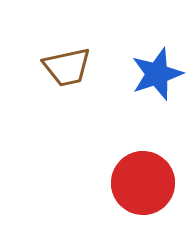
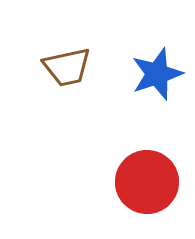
red circle: moved 4 px right, 1 px up
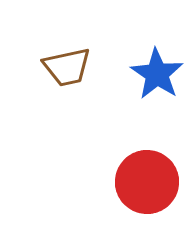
blue star: rotated 20 degrees counterclockwise
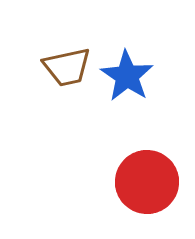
blue star: moved 30 px left, 2 px down
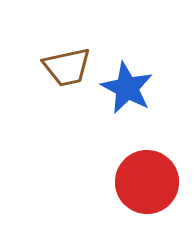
blue star: moved 12 px down; rotated 6 degrees counterclockwise
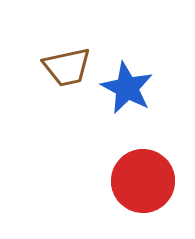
red circle: moved 4 px left, 1 px up
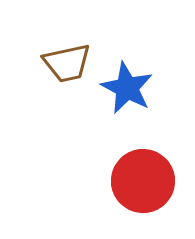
brown trapezoid: moved 4 px up
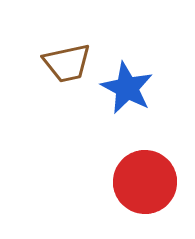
red circle: moved 2 px right, 1 px down
